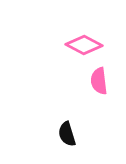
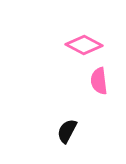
black semicircle: moved 3 px up; rotated 45 degrees clockwise
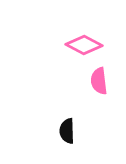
black semicircle: rotated 30 degrees counterclockwise
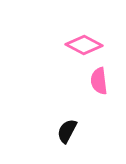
black semicircle: rotated 30 degrees clockwise
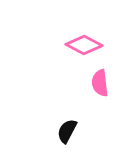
pink semicircle: moved 1 px right, 2 px down
